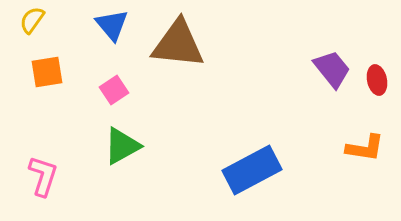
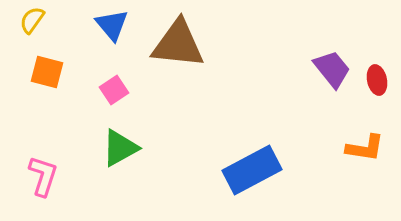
orange square: rotated 24 degrees clockwise
green triangle: moved 2 px left, 2 px down
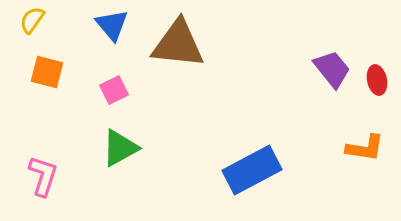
pink square: rotated 8 degrees clockwise
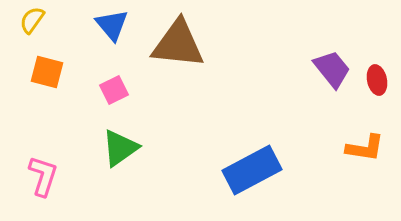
green triangle: rotated 6 degrees counterclockwise
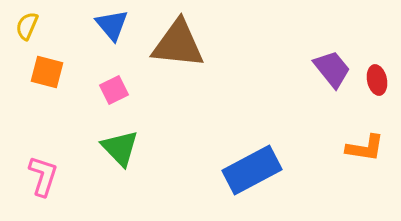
yellow semicircle: moved 5 px left, 6 px down; rotated 12 degrees counterclockwise
green triangle: rotated 39 degrees counterclockwise
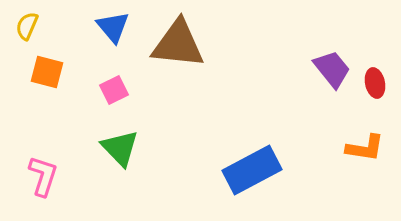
blue triangle: moved 1 px right, 2 px down
red ellipse: moved 2 px left, 3 px down
